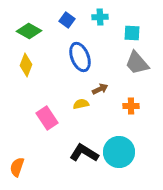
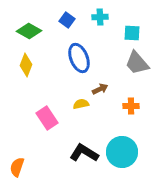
blue ellipse: moved 1 px left, 1 px down
cyan circle: moved 3 px right
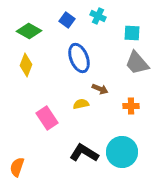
cyan cross: moved 2 px left, 1 px up; rotated 28 degrees clockwise
brown arrow: rotated 49 degrees clockwise
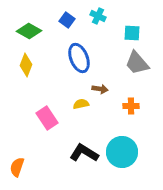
brown arrow: rotated 14 degrees counterclockwise
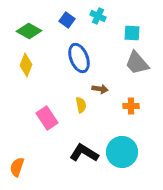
yellow semicircle: moved 1 px down; rotated 91 degrees clockwise
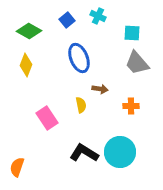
blue square: rotated 14 degrees clockwise
cyan circle: moved 2 px left
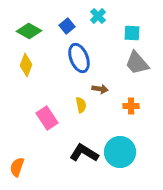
cyan cross: rotated 21 degrees clockwise
blue square: moved 6 px down
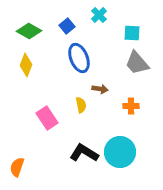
cyan cross: moved 1 px right, 1 px up
